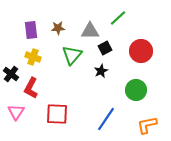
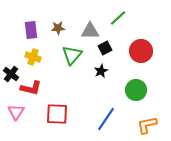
red L-shape: rotated 105 degrees counterclockwise
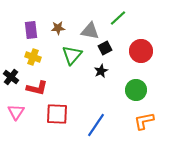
gray triangle: rotated 12 degrees clockwise
black cross: moved 3 px down
red L-shape: moved 6 px right
blue line: moved 10 px left, 6 px down
orange L-shape: moved 3 px left, 4 px up
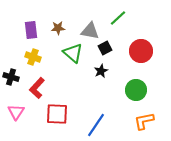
green triangle: moved 1 px right, 2 px up; rotated 30 degrees counterclockwise
black cross: rotated 21 degrees counterclockwise
red L-shape: rotated 120 degrees clockwise
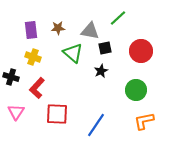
black square: rotated 16 degrees clockwise
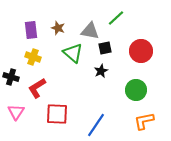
green line: moved 2 px left
brown star: rotated 24 degrees clockwise
red L-shape: rotated 15 degrees clockwise
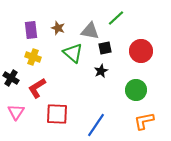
black cross: moved 1 px down; rotated 14 degrees clockwise
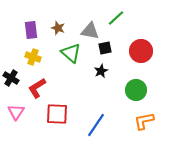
green triangle: moved 2 px left
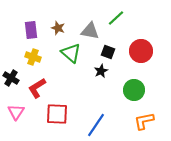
black square: moved 3 px right, 4 px down; rotated 32 degrees clockwise
green circle: moved 2 px left
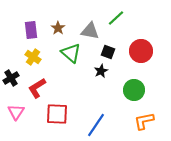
brown star: rotated 16 degrees clockwise
yellow cross: rotated 14 degrees clockwise
black cross: rotated 28 degrees clockwise
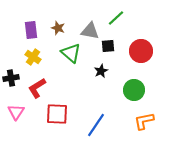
brown star: rotated 16 degrees counterclockwise
black square: moved 6 px up; rotated 24 degrees counterclockwise
black cross: rotated 21 degrees clockwise
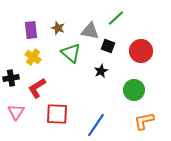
black square: rotated 24 degrees clockwise
